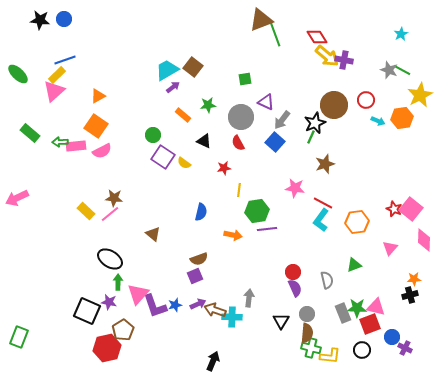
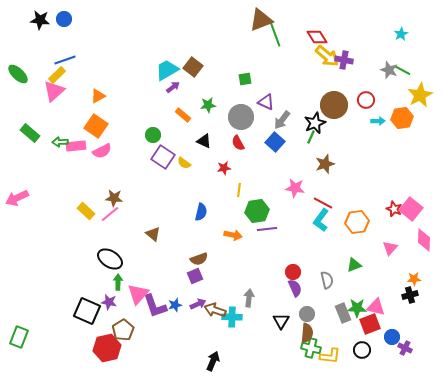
cyan arrow at (378, 121): rotated 24 degrees counterclockwise
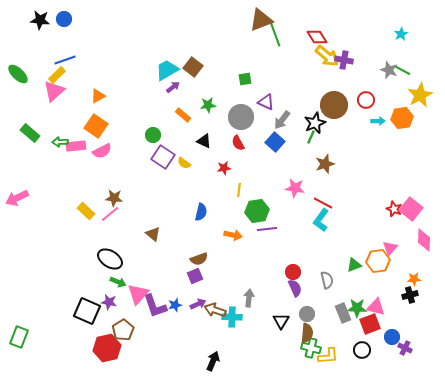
orange hexagon at (357, 222): moved 21 px right, 39 px down
green arrow at (118, 282): rotated 112 degrees clockwise
yellow L-shape at (330, 356): moved 2 px left; rotated 10 degrees counterclockwise
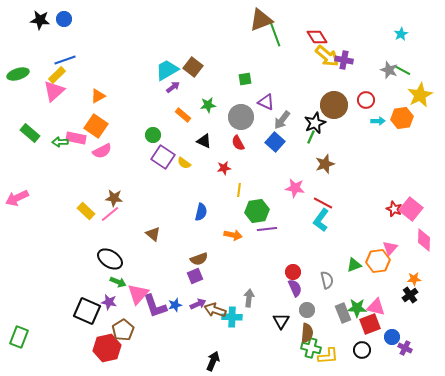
green ellipse at (18, 74): rotated 60 degrees counterclockwise
pink rectangle at (76, 146): moved 8 px up; rotated 18 degrees clockwise
black cross at (410, 295): rotated 21 degrees counterclockwise
gray circle at (307, 314): moved 4 px up
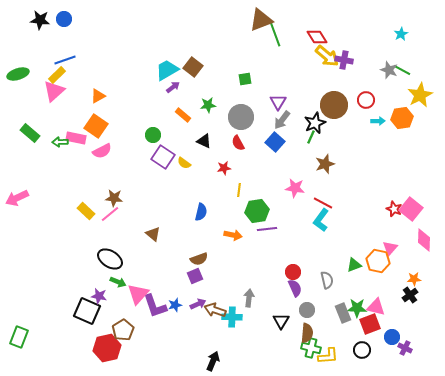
purple triangle at (266, 102): moved 12 px right; rotated 36 degrees clockwise
orange hexagon at (378, 261): rotated 20 degrees clockwise
purple star at (109, 302): moved 10 px left, 6 px up
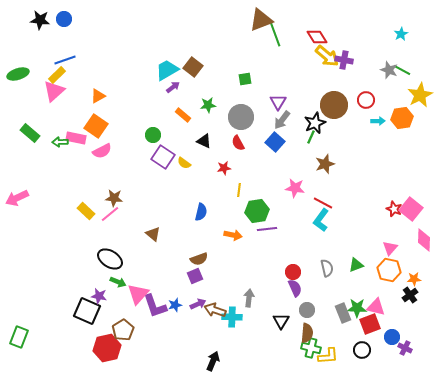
orange hexagon at (378, 261): moved 11 px right, 9 px down
green triangle at (354, 265): moved 2 px right
gray semicircle at (327, 280): moved 12 px up
